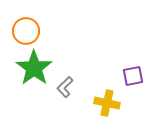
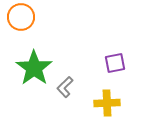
orange circle: moved 5 px left, 14 px up
purple square: moved 18 px left, 13 px up
yellow cross: rotated 15 degrees counterclockwise
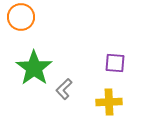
purple square: rotated 15 degrees clockwise
gray L-shape: moved 1 px left, 2 px down
yellow cross: moved 2 px right, 1 px up
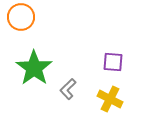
purple square: moved 2 px left, 1 px up
gray L-shape: moved 4 px right
yellow cross: moved 1 px right, 3 px up; rotated 30 degrees clockwise
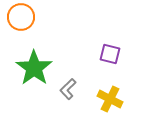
purple square: moved 3 px left, 8 px up; rotated 10 degrees clockwise
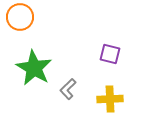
orange circle: moved 1 px left
green star: rotated 6 degrees counterclockwise
yellow cross: rotated 30 degrees counterclockwise
